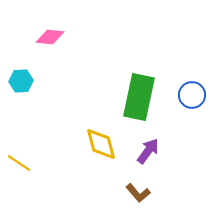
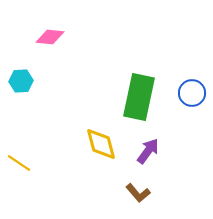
blue circle: moved 2 px up
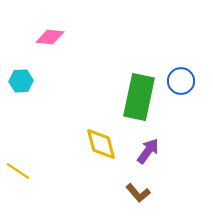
blue circle: moved 11 px left, 12 px up
yellow line: moved 1 px left, 8 px down
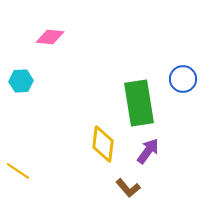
blue circle: moved 2 px right, 2 px up
green rectangle: moved 6 px down; rotated 21 degrees counterclockwise
yellow diamond: moved 2 px right; rotated 21 degrees clockwise
brown L-shape: moved 10 px left, 5 px up
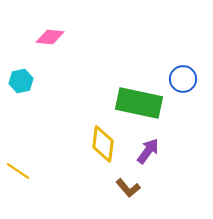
cyan hexagon: rotated 10 degrees counterclockwise
green rectangle: rotated 69 degrees counterclockwise
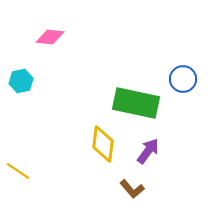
green rectangle: moved 3 px left
brown L-shape: moved 4 px right, 1 px down
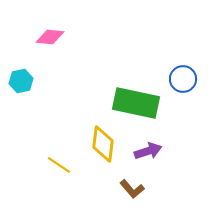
purple arrow: rotated 36 degrees clockwise
yellow line: moved 41 px right, 6 px up
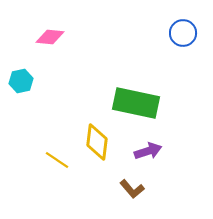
blue circle: moved 46 px up
yellow diamond: moved 6 px left, 2 px up
yellow line: moved 2 px left, 5 px up
